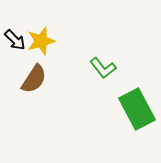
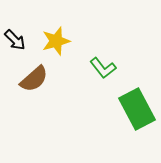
yellow star: moved 15 px right
brown semicircle: rotated 16 degrees clockwise
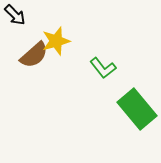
black arrow: moved 25 px up
brown semicircle: moved 24 px up
green rectangle: rotated 12 degrees counterclockwise
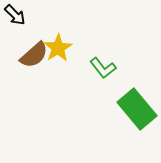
yellow star: moved 2 px right, 7 px down; rotated 16 degrees counterclockwise
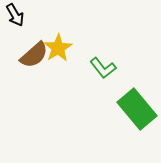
black arrow: rotated 15 degrees clockwise
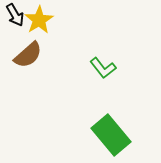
yellow star: moved 19 px left, 28 px up
brown semicircle: moved 6 px left
green rectangle: moved 26 px left, 26 px down
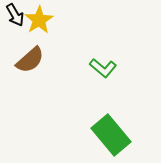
brown semicircle: moved 2 px right, 5 px down
green L-shape: rotated 12 degrees counterclockwise
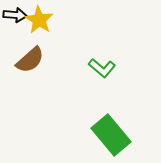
black arrow: rotated 55 degrees counterclockwise
yellow star: rotated 8 degrees counterclockwise
green L-shape: moved 1 px left
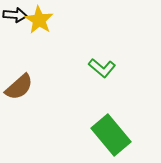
brown semicircle: moved 11 px left, 27 px down
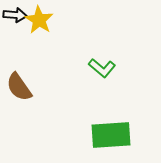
brown semicircle: rotated 96 degrees clockwise
green rectangle: rotated 54 degrees counterclockwise
